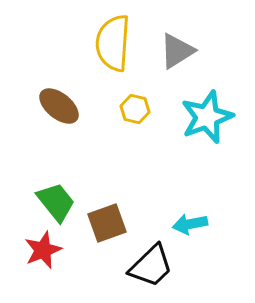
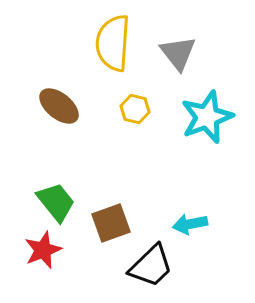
gray triangle: moved 1 px right, 2 px down; rotated 36 degrees counterclockwise
brown square: moved 4 px right
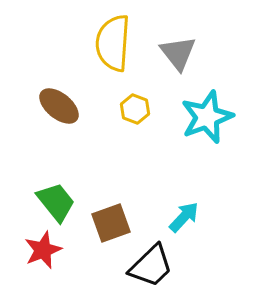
yellow hexagon: rotated 8 degrees clockwise
cyan arrow: moved 6 px left, 7 px up; rotated 144 degrees clockwise
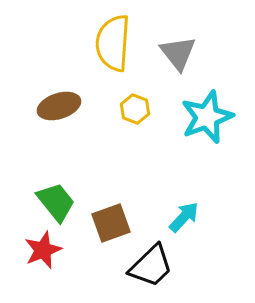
brown ellipse: rotated 57 degrees counterclockwise
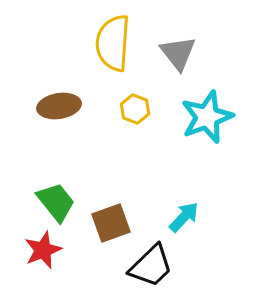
brown ellipse: rotated 9 degrees clockwise
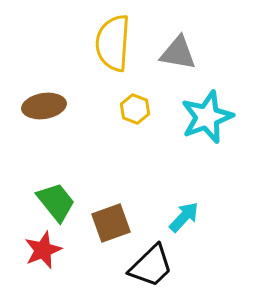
gray triangle: rotated 42 degrees counterclockwise
brown ellipse: moved 15 px left
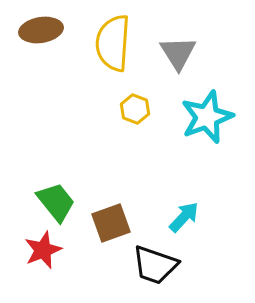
gray triangle: rotated 48 degrees clockwise
brown ellipse: moved 3 px left, 76 px up
black trapezoid: moved 4 px right, 1 px up; rotated 63 degrees clockwise
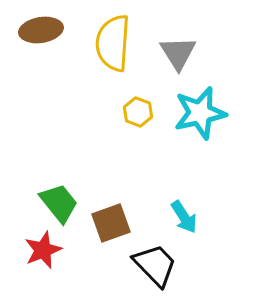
yellow hexagon: moved 3 px right, 3 px down
cyan star: moved 7 px left, 4 px up; rotated 8 degrees clockwise
green trapezoid: moved 3 px right, 1 px down
cyan arrow: rotated 104 degrees clockwise
black trapezoid: rotated 153 degrees counterclockwise
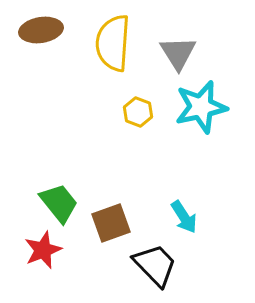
cyan star: moved 1 px right, 6 px up
